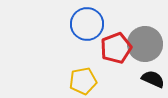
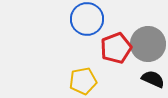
blue circle: moved 5 px up
gray circle: moved 3 px right
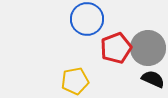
gray circle: moved 4 px down
yellow pentagon: moved 8 px left
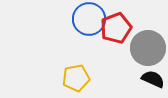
blue circle: moved 2 px right
red pentagon: moved 20 px up
yellow pentagon: moved 1 px right, 3 px up
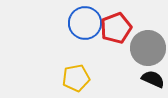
blue circle: moved 4 px left, 4 px down
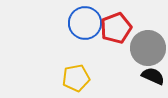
black semicircle: moved 3 px up
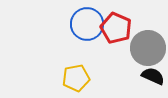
blue circle: moved 2 px right, 1 px down
red pentagon: rotated 28 degrees counterclockwise
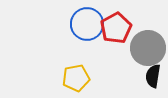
red pentagon: rotated 20 degrees clockwise
black semicircle: rotated 105 degrees counterclockwise
